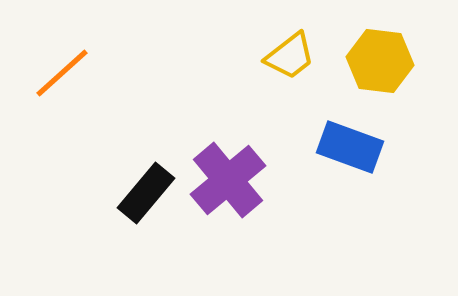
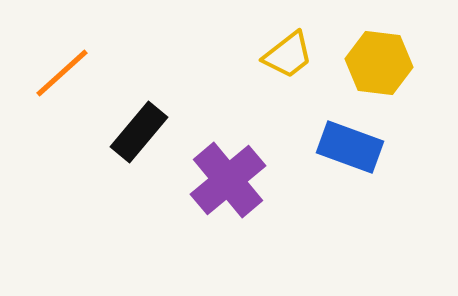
yellow trapezoid: moved 2 px left, 1 px up
yellow hexagon: moved 1 px left, 2 px down
black rectangle: moved 7 px left, 61 px up
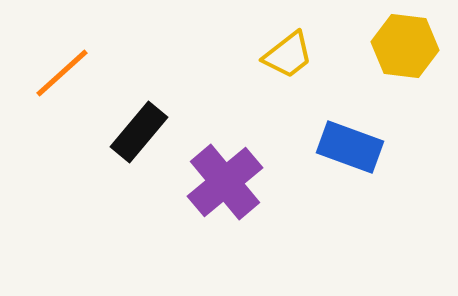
yellow hexagon: moved 26 px right, 17 px up
purple cross: moved 3 px left, 2 px down
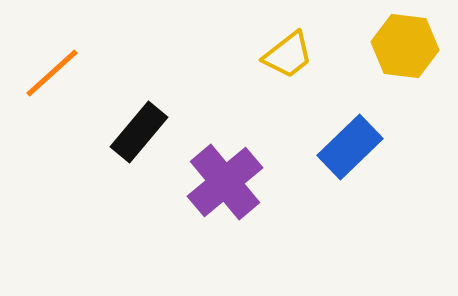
orange line: moved 10 px left
blue rectangle: rotated 64 degrees counterclockwise
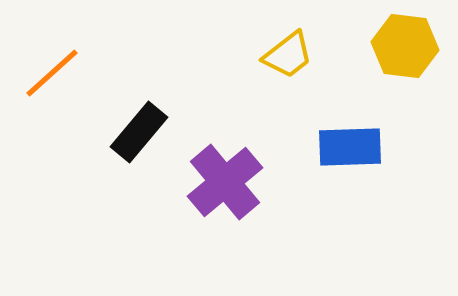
blue rectangle: rotated 42 degrees clockwise
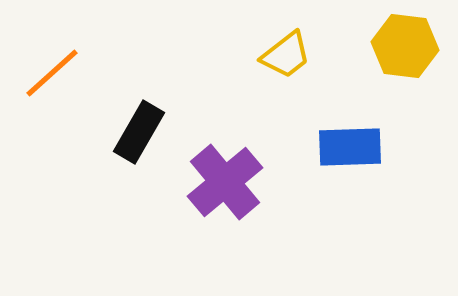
yellow trapezoid: moved 2 px left
black rectangle: rotated 10 degrees counterclockwise
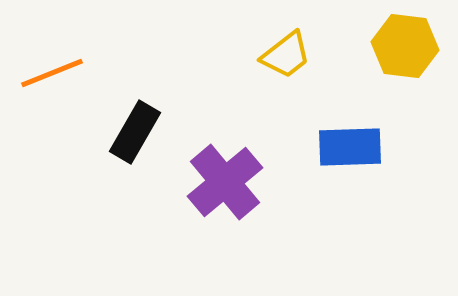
orange line: rotated 20 degrees clockwise
black rectangle: moved 4 px left
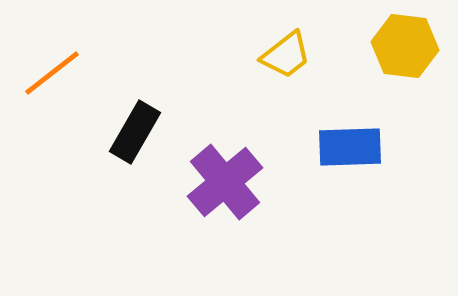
orange line: rotated 16 degrees counterclockwise
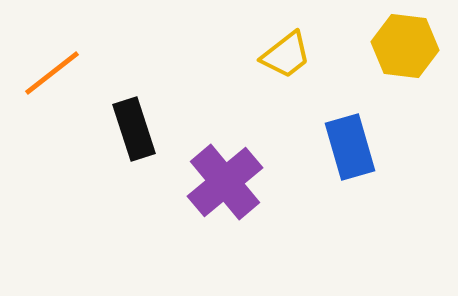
black rectangle: moved 1 px left, 3 px up; rotated 48 degrees counterclockwise
blue rectangle: rotated 76 degrees clockwise
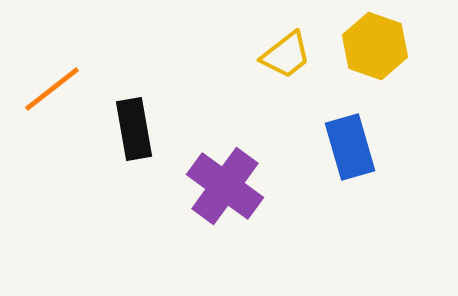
yellow hexagon: moved 30 px left; rotated 12 degrees clockwise
orange line: moved 16 px down
black rectangle: rotated 8 degrees clockwise
purple cross: moved 4 px down; rotated 14 degrees counterclockwise
